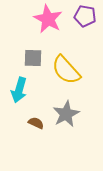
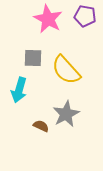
brown semicircle: moved 5 px right, 3 px down
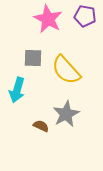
cyan arrow: moved 2 px left
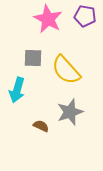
gray star: moved 4 px right, 2 px up; rotated 8 degrees clockwise
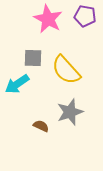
cyan arrow: moved 6 px up; rotated 40 degrees clockwise
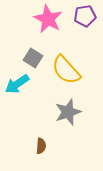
purple pentagon: rotated 20 degrees counterclockwise
gray square: rotated 30 degrees clockwise
gray star: moved 2 px left
brown semicircle: moved 20 px down; rotated 70 degrees clockwise
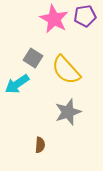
pink star: moved 6 px right
brown semicircle: moved 1 px left, 1 px up
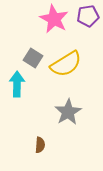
purple pentagon: moved 3 px right
yellow semicircle: moved 6 px up; rotated 80 degrees counterclockwise
cyan arrow: rotated 125 degrees clockwise
gray star: rotated 12 degrees counterclockwise
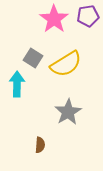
pink star: rotated 8 degrees clockwise
